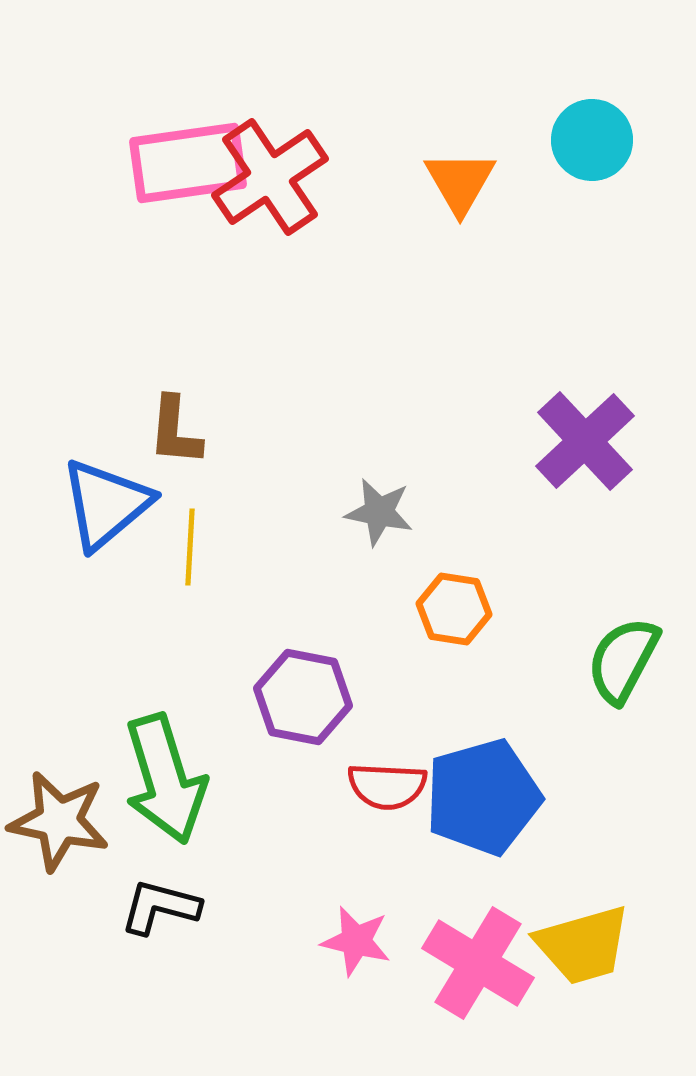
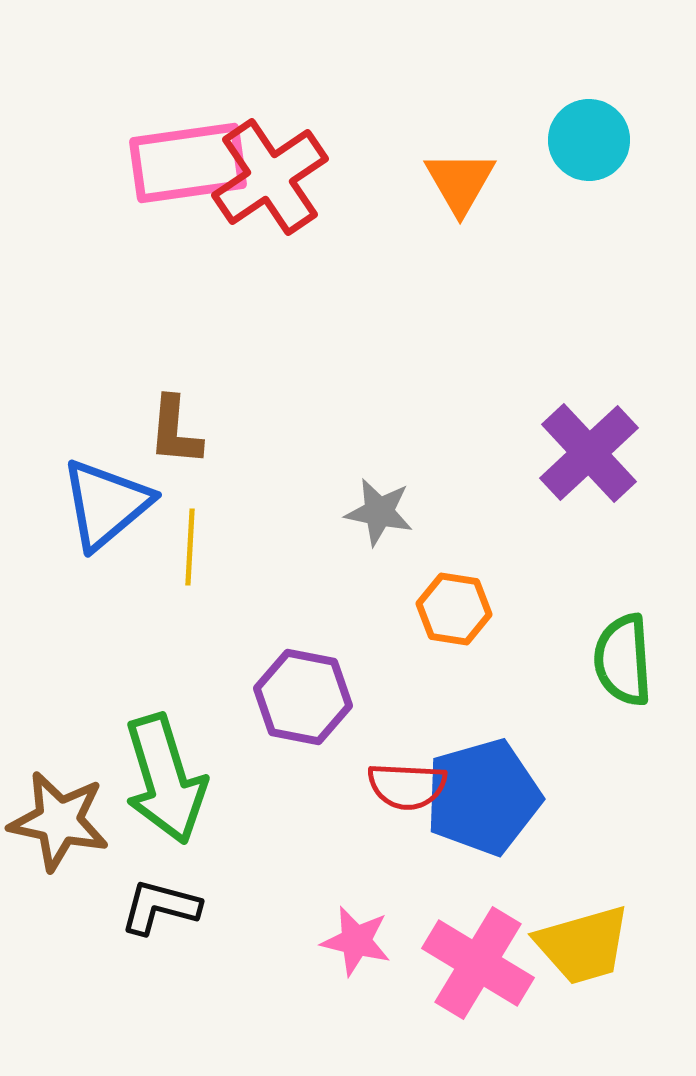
cyan circle: moved 3 px left
purple cross: moved 4 px right, 12 px down
green semicircle: rotated 32 degrees counterclockwise
red semicircle: moved 20 px right
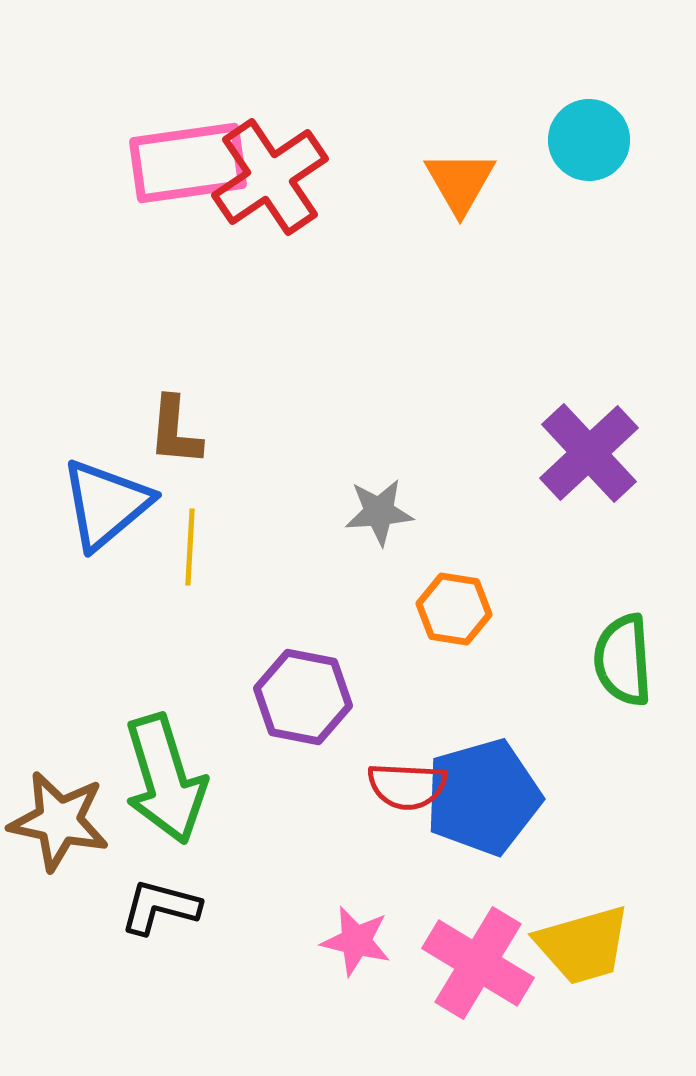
gray star: rotated 16 degrees counterclockwise
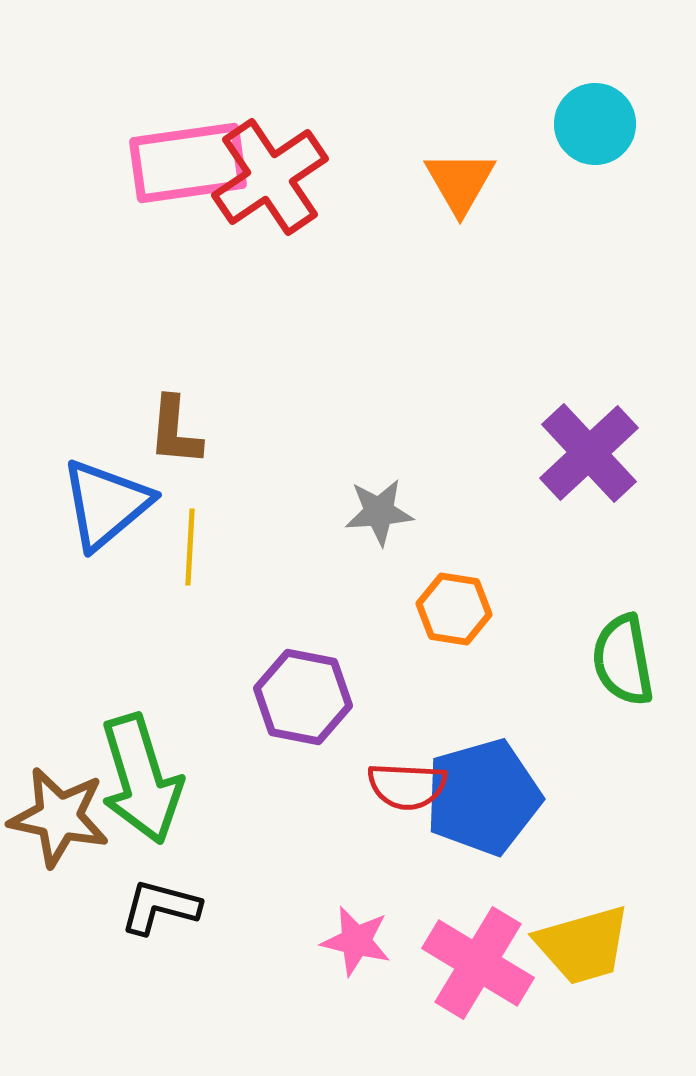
cyan circle: moved 6 px right, 16 px up
green semicircle: rotated 6 degrees counterclockwise
green arrow: moved 24 px left
brown star: moved 4 px up
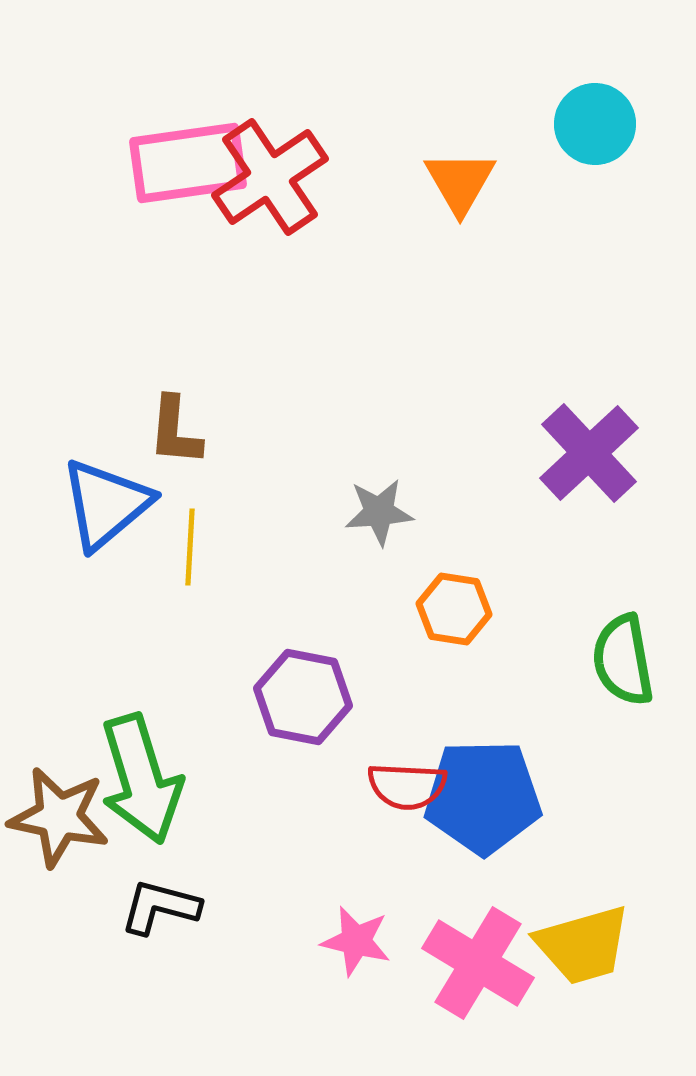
blue pentagon: rotated 15 degrees clockwise
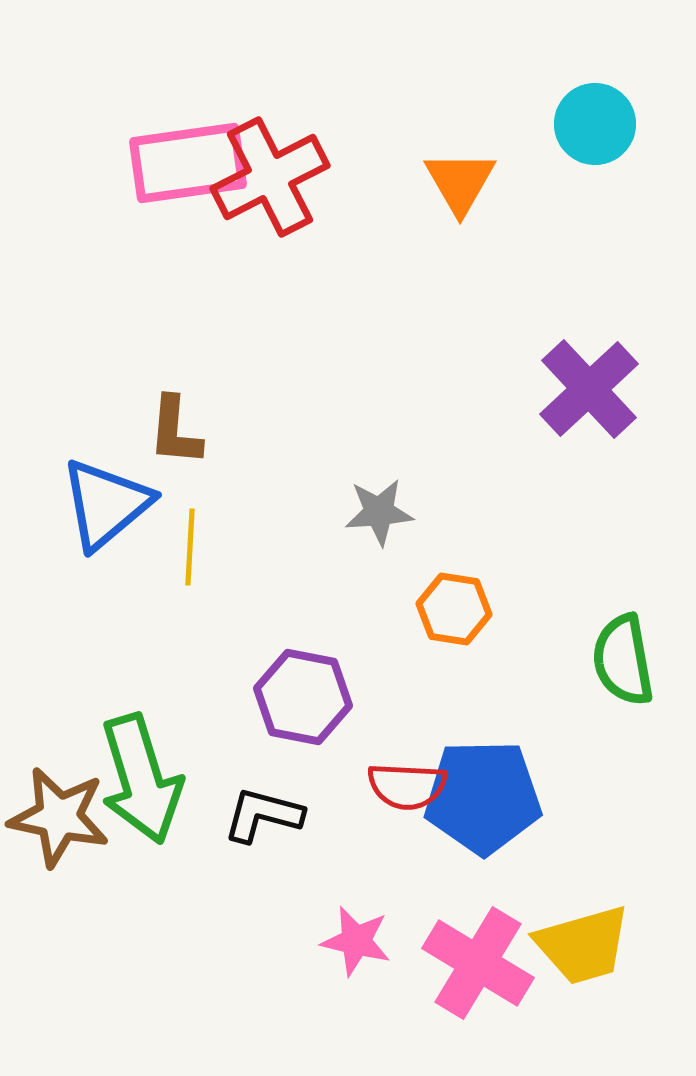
red cross: rotated 7 degrees clockwise
purple cross: moved 64 px up
black L-shape: moved 103 px right, 92 px up
